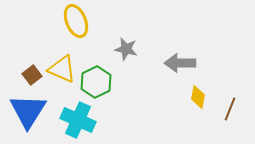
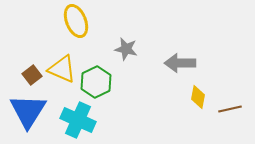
brown line: rotated 55 degrees clockwise
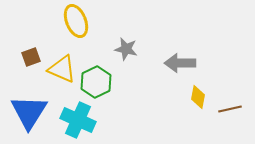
brown square: moved 1 px left, 18 px up; rotated 18 degrees clockwise
blue triangle: moved 1 px right, 1 px down
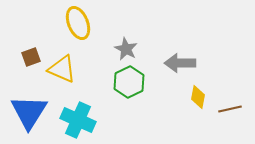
yellow ellipse: moved 2 px right, 2 px down
gray star: rotated 15 degrees clockwise
green hexagon: moved 33 px right
